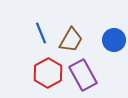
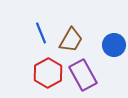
blue circle: moved 5 px down
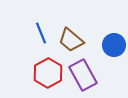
brown trapezoid: rotated 100 degrees clockwise
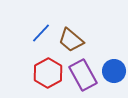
blue line: rotated 65 degrees clockwise
blue circle: moved 26 px down
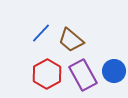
red hexagon: moved 1 px left, 1 px down
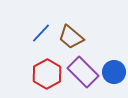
brown trapezoid: moved 3 px up
blue circle: moved 1 px down
purple rectangle: moved 3 px up; rotated 16 degrees counterclockwise
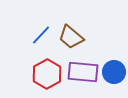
blue line: moved 2 px down
purple rectangle: rotated 40 degrees counterclockwise
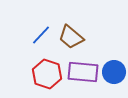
red hexagon: rotated 12 degrees counterclockwise
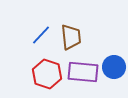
brown trapezoid: rotated 136 degrees counterclockwise
blue circle: moved 5 px up
